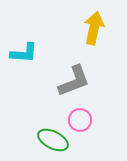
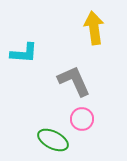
yellow arrow: rotated 20 degrees counterclockwise
gray L-shape: rotated 93 degrees counterclockwise
pink circle: moved 2 px right, 1 px up
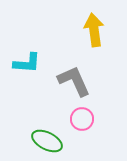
yellow arrow: moved 2 px down
cyan L-shape: moved 3 px right, 10 px down
green ellipse: moved 6 px left, 1 px down
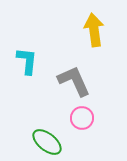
cyan L-shape: moved 2 px up; rotated 88 degrees counterclockwise
pink circle: moved 1 px up
green ellipse: moved 1 px down; rotated 12 degrees clockwise
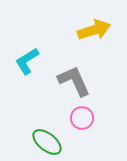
yellow arrow: rotated 80 degrees clockwise
cyan L-shape: rotated 128 degrees counterclockwise
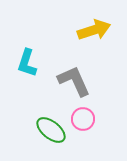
cyan L-shape: moved 2 px down; rotated 40 degrees counterclockwise
pink circle: moved 1 px right, 1 px down
green ellipse: moved 4 px right, 12 px up
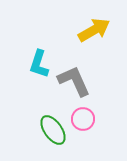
yellow arrow: rotated 12 degrees counterclockwise
cyan L-shape: moved 12 px right, 1 px down
green ellipse: moved 2 px right; rotated 16 degrees clockwise
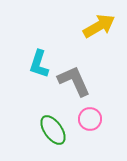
yellow arrow: moved 5 px right, 4 px up
pink circle: moved 7 px right
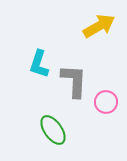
gray L-shape: rotated 27 degrees clockwise
pink circle: moved 16 px right, 17 px up
